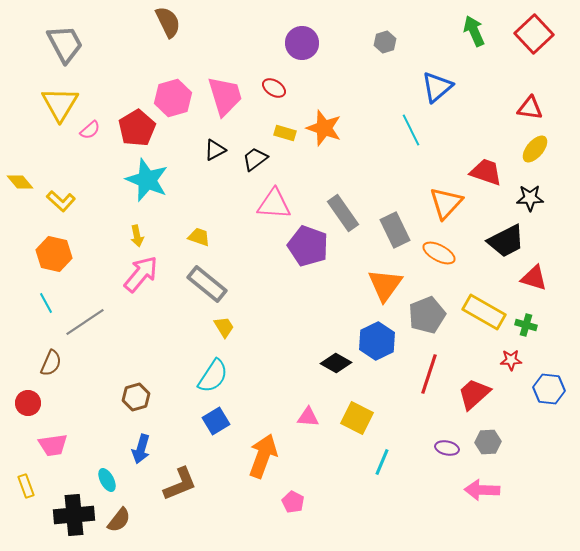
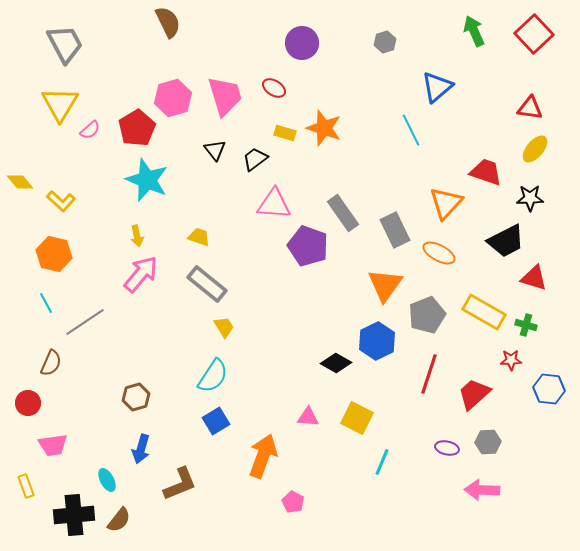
black triangle at (215, 150): rotated 40 degrees counterclockwise
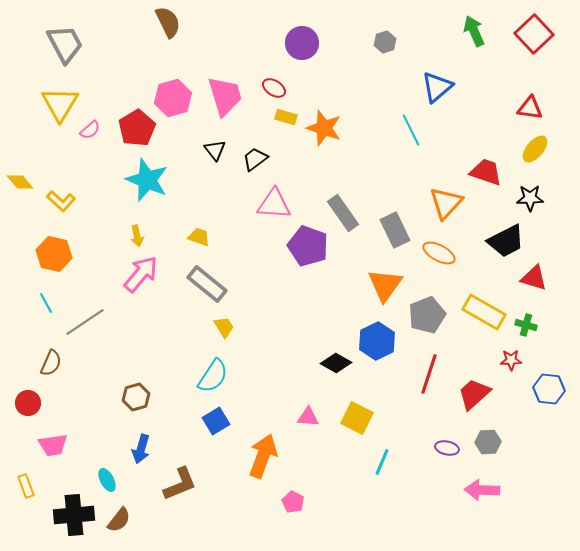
yellow rectangle at (285, 133): moved 1 px right, 16 px up
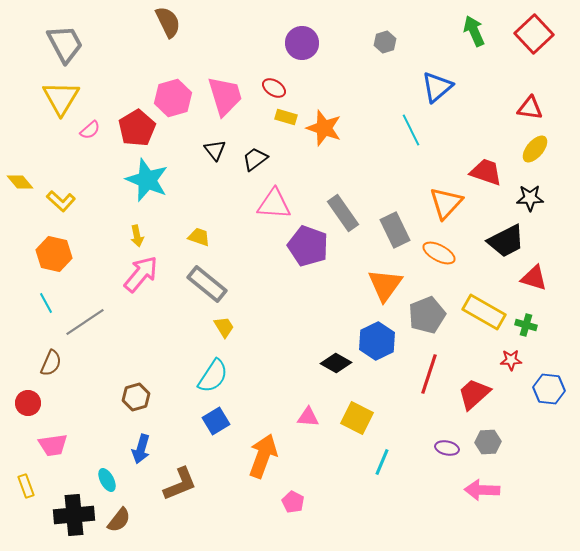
yellow triangle at (60, 104): moved 1 px right, 6 px up
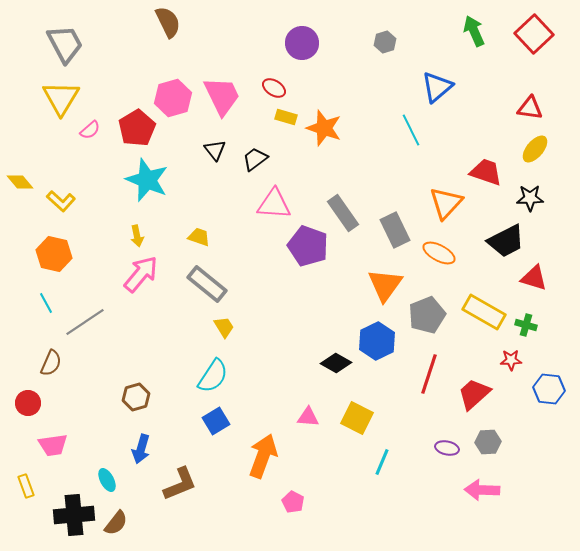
pink trapezoid at (225, 96): moved 3 px left; rotated 9 degrees counterclockwise
brown semicircle at (119, 520): moved 3 px left, 3 px down
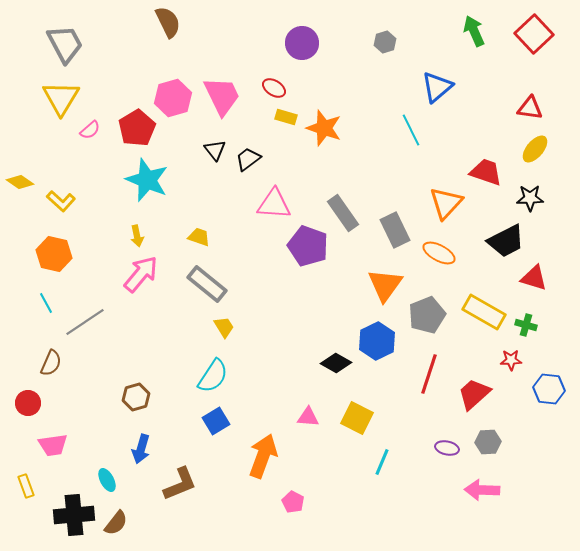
black trapezoid at (255, 159): moved 7 px left
yellow diamond at (20, 182): rotated 16 degrees counterclockwise
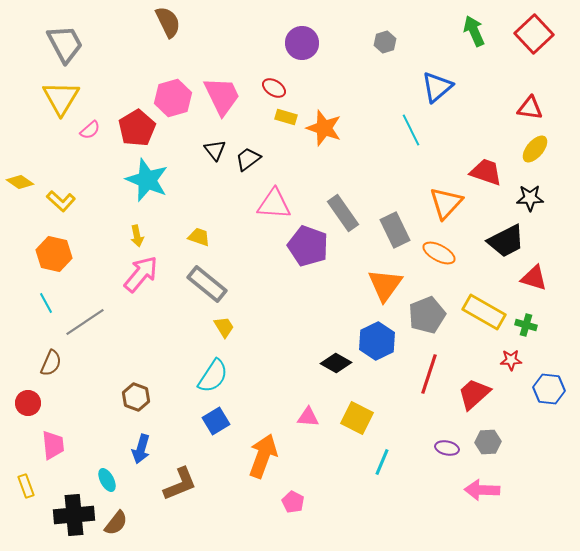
brown hexagon at (136, 397): rotated 24 degrees counterclockwise
pink trapezoid at (53, 445): rotated 88 degrees counterclockwise
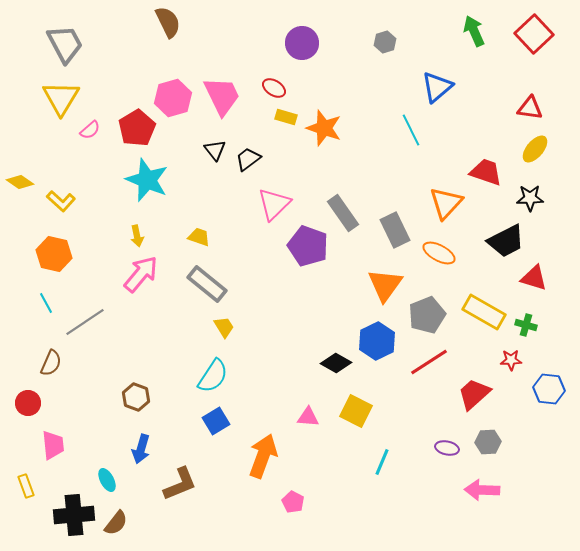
pink triangle at (274, 204): rotated 48 degrees counterclockwise
red line at (429, 374): moved 12 px up; rotated 39 degrees clockwise
yellow square at (357, 418): moved 1 px left, 7 px up
